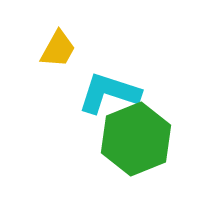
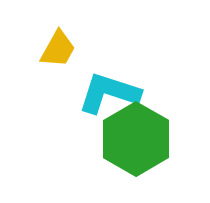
green hexagon: rotated 8 degrees counterclockwise
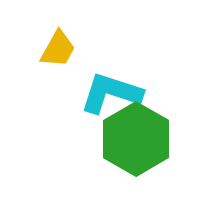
cyan L-shape: moved 2 px right
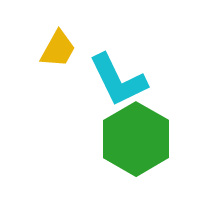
cyan L-shape: moved 7 px right, 13 px up; rotated 134 degrees counterclockwise
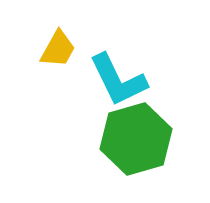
green hexagon: rotated 14 degrees clockwise
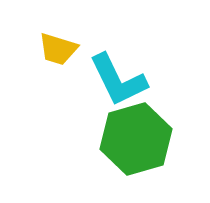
yellow trapezoid: rotated 78 degrees clockwise
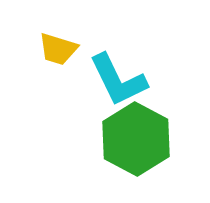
green hexagon: rotated 16 degrees counterclockwise
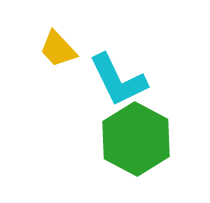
yellow trapezoid: rotated 30 degrees clockwise
